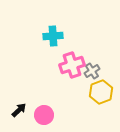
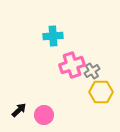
yellow hexagon: rotated 20 degrees clockwise
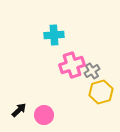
cyan cross: moved 1 px right, 1 px up
yellow hexagon: rotated 15 degrees counterclockwise
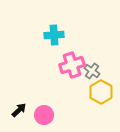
gray cross: rotated 21 degrees counterclockwise
yellow hexagon: rotated 15 degrees counterclockwise
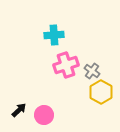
pink cross: moved 6 px left
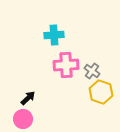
pink cross: rotated 15 degrees clockwise
yellow hexagon: rotated 10 degrees counterclockwise
black arrow: moved 9 px right, 12 px up
pink circle: moved 21 px left, 4 px down
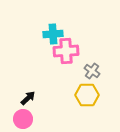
cyan cross: moved 1 px left, 1 px up
pink cross: moved 14 px up
yellow hexagon: moved 14 px left, 3 px down; rotated 20 degrees counterclockwise
